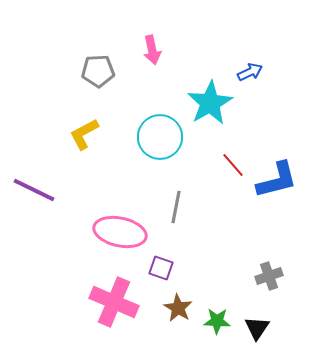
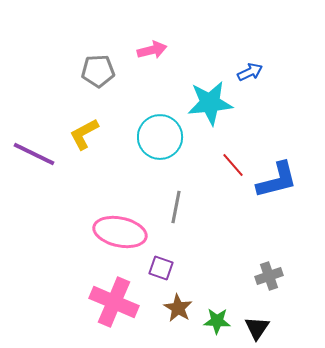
pink arrow: rotated 92 degrees counterclockwise
cyan star: rotated 24 degrees clockwise
purple line: moved 36 px up
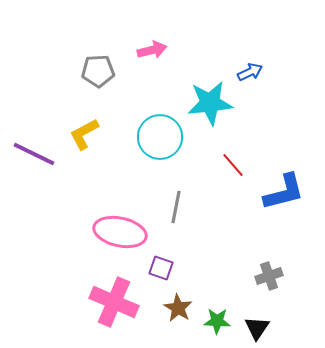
blue L-shape: moved 7 px right, 12 px down
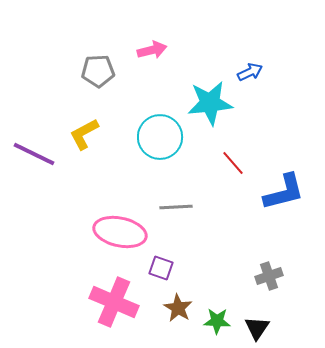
red line: moved 2 px up
gray line: rotated 76 degrees clockwise
